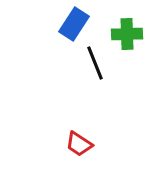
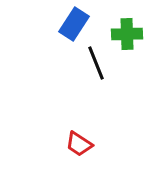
black line: moved 1 px right
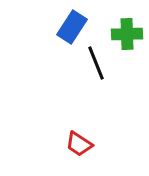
blue rectangle: moved 2 px left, 3 px down
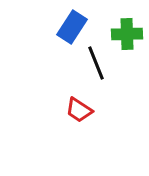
red trapezoid: moved 34 px up
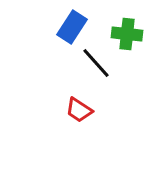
green cross: rotated 8 degrees clockwise
black line: rotated 20 degrees counterclockwise
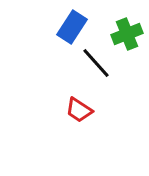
green cross: rotated 28 degrees counterclockwise
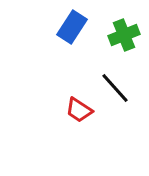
green cross: moved 3 px left, 1 px down
black line: moved 19 px right, 25 px down
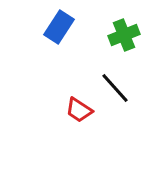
blue rectangle: moved 13 px left
